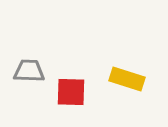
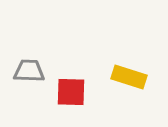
yellow rectangle: moved 2 px right, 2 px up
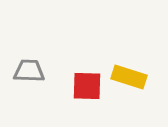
red square: moved 16 px right, 6 px up
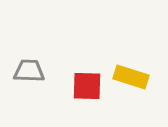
yellow rectangle: moved 2 px right
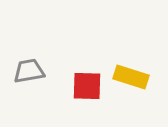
gray trapezoid: rotated 12 degrees counterclockwise
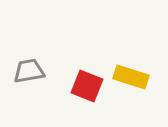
red square: rotated 20 degrees clockwise
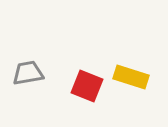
gray trapezoid: moved 1 px left, 2 px down
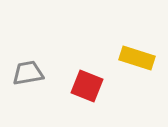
yellow rectangle: moved 6 px right, 19 px up
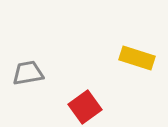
red square: moved 2 px left, 21 px down; rotated 32 degrees clockwise
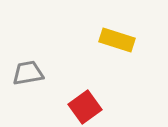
yellow rectangle: moved 20 px left, 18 px up
